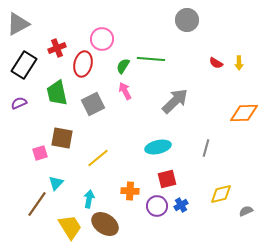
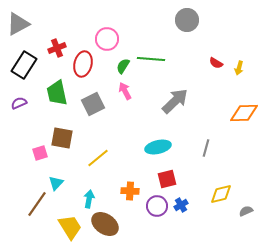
pink circle: moved 5 px right
yellow arrow: moved 5 px down; rotated 16 degrees clockwise
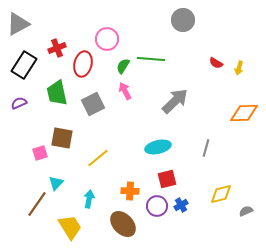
gray circle: moved 4 px left
brown ellipse: moved 18 px right; rotated 12 degrees clockwise
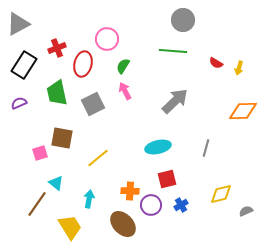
green line: moved 22 px right, 8 px up
orange diamond: moved 1 px left, 2 px up
cyan triangle: rotated 35 degrees counterclockwise
purple circle: moved 6 px left, 1 px up
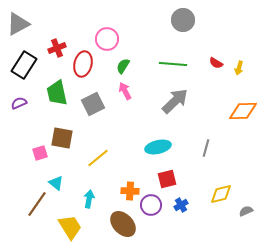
green line: moved 13 px down
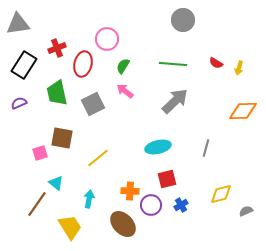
gray triangle: rotated 20 degrees clockwise
pink arrow: rotated 24 degrees counterclockwise
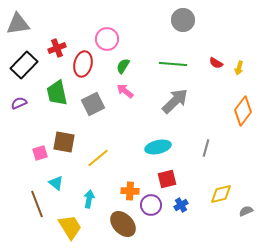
black rectangle: rotated 12 degrees clockwise
orange diamond: rotated 52 degrees counterclockwise
brown square: moved 2 px right, 4 px down
brown line: rotated 56 degrees counterclockwise
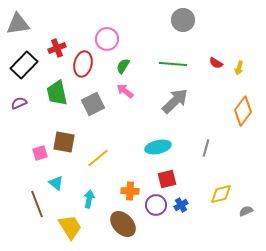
purple circle: moved 5 px right
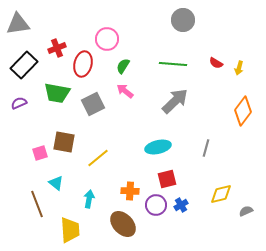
green trapezoid: rotated 68 degrees counterclockwise
yellow trapezoid: moved 3 px down; rotated 28 degrees clockwise
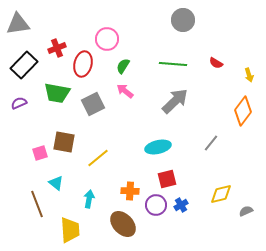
yellow arrow: moved 10 px right, 7 px down; rotated 32 degrees counterclockwise
gray line: moved 5 px right, 5 px up; rotated 24 degrees clockwise
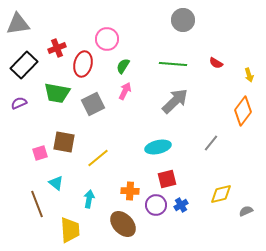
pink arrow: rotated 78 degrees clockwise
